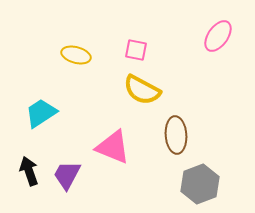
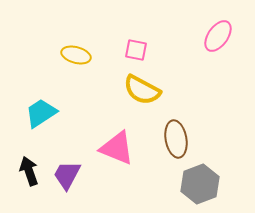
brown ellipse: moved 4 px down; rotated 6 degrees counterclockwise
pink triangle: moved 4 px right, 1 px down
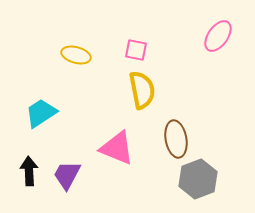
yellow semicircle: rotated 129 degrees counterclockwise
black arrow: rotated 16 degrees clockwise
gray hexagon: moved 2 px left, 5 px up
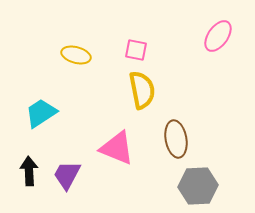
gray hexagon: moved 7 px down; rotated 18 degrees clockwise
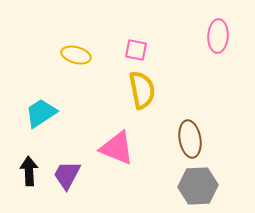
pink ellipse: rotated 32 degrees counterclockwise
brown ellipse: moved 14 px right
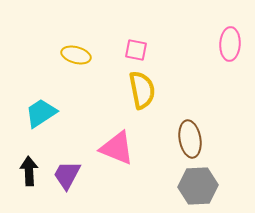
pink ellipse: moved 12 px right, 8 px down
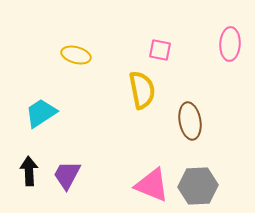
pink square: moved 24 px right
brown ellipse: moved 18 px up
pink triangle: moved 35 px right, 37 px down
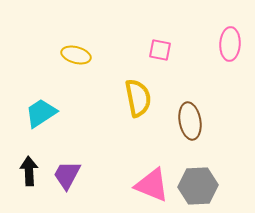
yellow semicircle: moved 4 px left, 8 px down
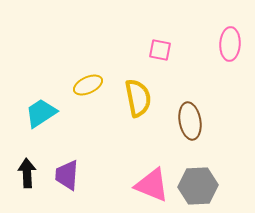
yellow ellipse: moved 12 px right, 30 px down; rotated 40 degrees counterclockwise
black arrow: moved 2 px left, 2 px down
purple trapezoid: rotated 24 degrees counterclockwise
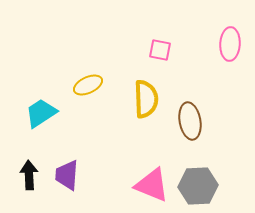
yellow semicircle: moved 8 px right, 1 px down; rotated 9 degrees clockwise
black arrow: moved 2 px right, 2 px down
